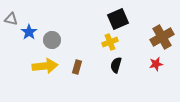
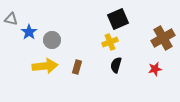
brown cross: moved 1 px right, 1 px down
red star: moved 1 px left, 5 px down
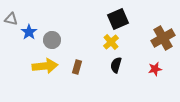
yellow cross: moved 1 px right; rotated 21 degrees counterclockwise
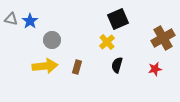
blue star: moved 1 px right, 11 px up
yellow cross: moved 4 px left
black semicircle: moved 1 px right
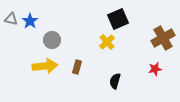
black semicircle: moved 2 px left, 16 px down
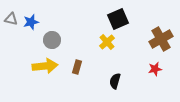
blue star: moved 1 px right, 1 px down; rotated 21 degrees clockwise
brown cross: moved 2 px left, 1 px down
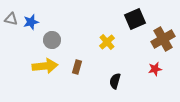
black square: moved 17 px right
brown cross: moved 2 px right
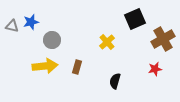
gray triangle: moved 1 px right, 7 px down
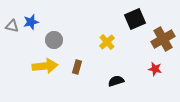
gray circle: moved 2 px right
red star: rotated 24 degrees clockwise
black semicircle: moved 1 px right; rotated 56 degrees clockwise
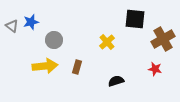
black square: rotated 30 degrees clockwise
gray triangle: rotated 24 degrees clockwise
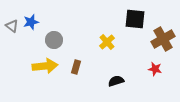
brown rectangle: moved 1 px left
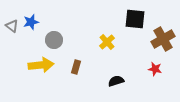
yellow arrow: moved 4 px left, 1 px up
